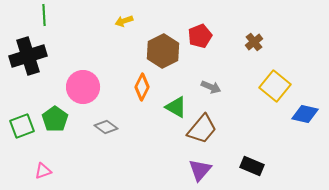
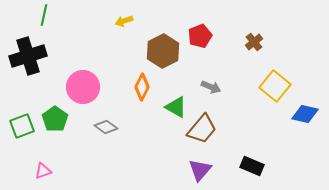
green line: rotated 15 degrees clockwise
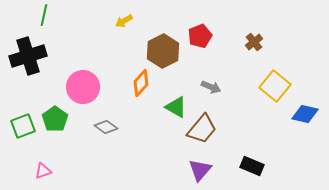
yellow arrow: rotated 12 degrees counterclockwise
orange diamond: moved 1 px left, 4 px up; rotated 16 degrees clockwise
green square: moved 1 px right
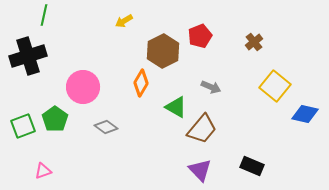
orange diamond: rotated 12 degrees counterclockwise
purple triangle: rotated 25 degrees counterclockwise
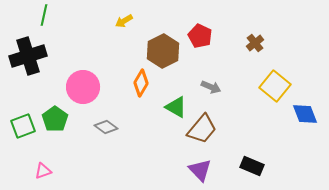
red pentagon: rotated 25 degrees counterclockwise
brown cross: moved 1 px right, 1 px down
blue diamond: rotated 56 degrees clockwise
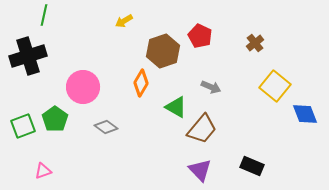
brown hexagon: rotated 8 degrees clockwise
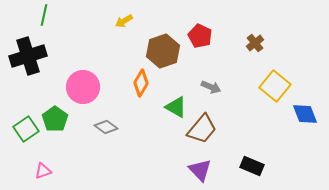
green square: moved 3 px right, 3 px down; rotated 15 degrees counterclockwise
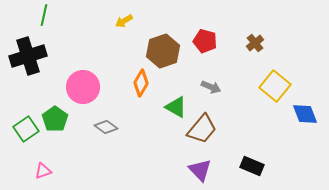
red pentagon: moved 5 px right, 5 px down; rotated 10 degrees counterclockwise
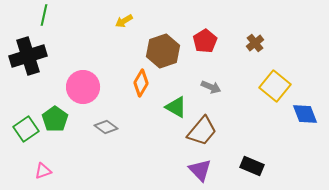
red pentagon: rotated 25 degrees clockwise
brown trapezoid: moved 2 px down
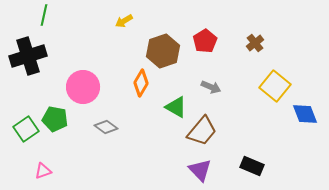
green pentagon: rotated 25 degrees counterclockwise
